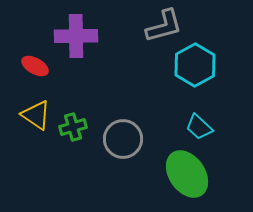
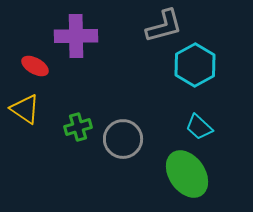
yellow triangle: moved 11 px left, 6 px up
green cross: moved 5 px right
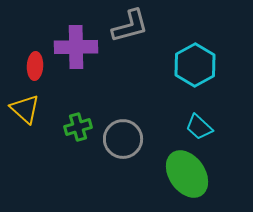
gray L-shape: moved 34 px left
purple cross: moved 11 px down
red ellipse: rotated 64 degrees clockwise
yellow triangle: rotated 8 degrees clockwise
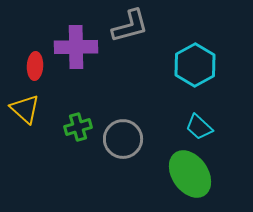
green ellipse: moved 3 px right
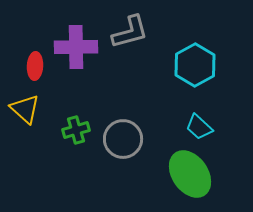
gray L-shape: moved 6 px down
green cross: moved 2 px left, 3 px down
